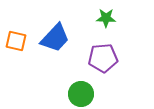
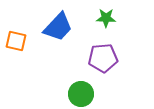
blue trapezoid: moved 3 px right, 11 px up
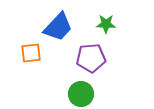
green star: moved 6 px down
orange square: moved 15 px right, 12 px down; rotated 20 degrees counterclockwise
purple pentagon: moved 12 px left
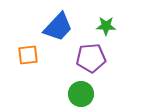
green star: moved 2 px down
orange square: moved 3 px left, 2 px down
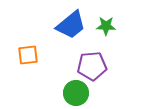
blue trapezoid: moved 13 px right, 2 px up; rotated 8 degrees clockwise
purple pentagon: moved 1 px right, 8 px down
green circle: moved 5 px left, 1 px up
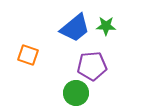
blue trapezoid: moved 4 px right, 3 px down
orange square: rotated 25 degrees clockwise
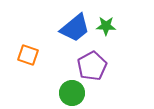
purple pentagon: rotated 24 degrees counterclockwise
green circle: moved 4 px left
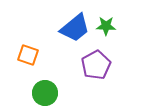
purple pentagon: moved 4 px right, 1 px up
green circle: moved 27 px left
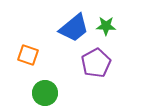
blue trapezoid: moved 1 px left
purple pentagon: moved 2 px up
